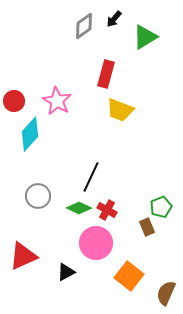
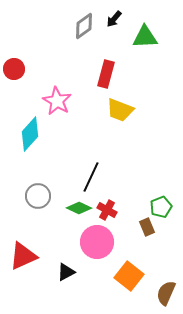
green triangle: rotated 28 degrees clockwise
red circle: moved 32 px up
pink circle: moved 1 px right, 1 px up
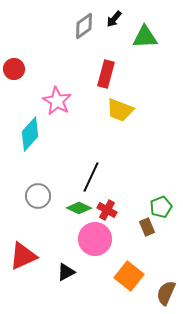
pink circle: moved 2 px left, 3 px up
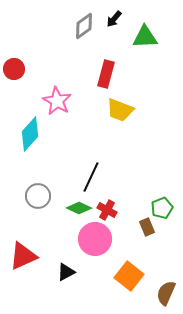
green pentagon: moved 1 px right, 1 px down
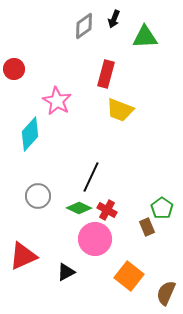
black arrow: rotated 18 degrees counterclockwise
green pentagon: rotated 15 degrees counterclockwise
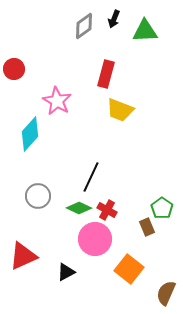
green triangle: moved 6 px up
orange square: moved 7 px up
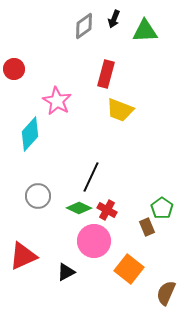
pink circle: moved 1 px left, 2 px down
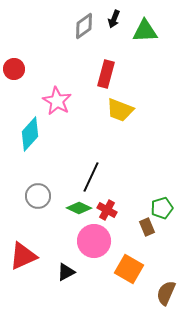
green pentagon: rotated 20 degrees clockwise
orange square: rotated 8 degrees counterclockwise
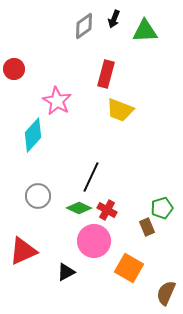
cyan diamond: moved 3 px right, 1 px down
red triangle: moved 5 px up
orange square: moved 1 px up
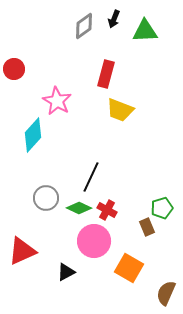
gray circle: moved 8 px right, 2 px down
red triangle: moved 1 px left
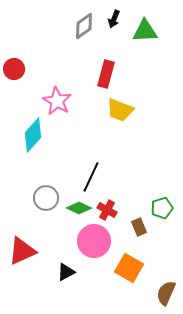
brown rectangle: moved 8 px left
